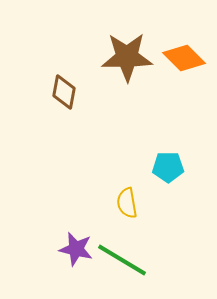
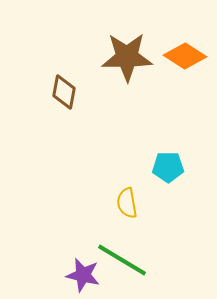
orange diamond: moved 1 px right, 2 px up; rotated 12 degrees counterclockwise
purple star: moved 7 px right, 26 px down
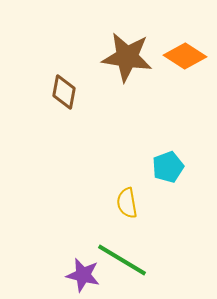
brown star: rotated 9 degrees clockwise
cyan pentagon: rotated 20 degrees counterclockwise
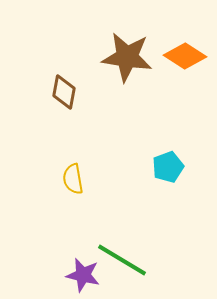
yellow semicircle: moved 54 px left, 24 px up
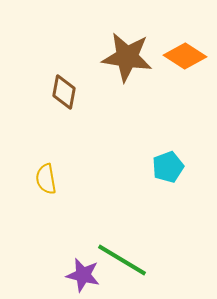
yellow semicircle: moved 27 px left
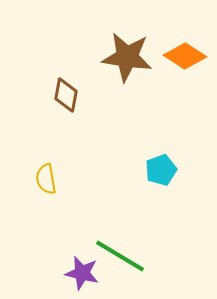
brown diamond: moved 2 px right, 3 px down
cyan pentagon: moved 7 px left, 3 px down
green line: moved 2 px left, 4 px up
purple star: moved 1 px left, 2 px up
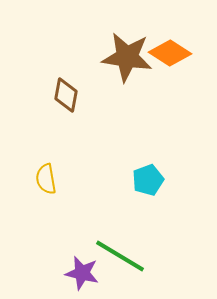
orange diamond: moved 15 px left, 3 px up
cyan pentagon: moved 13 px left, 10 px down
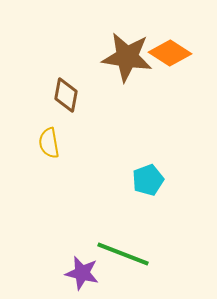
yellow semicircle: moved 3 px right, 36 px up
green line: moved 3 px right, 2 px up; rotated 10 degrees counterclockwise
